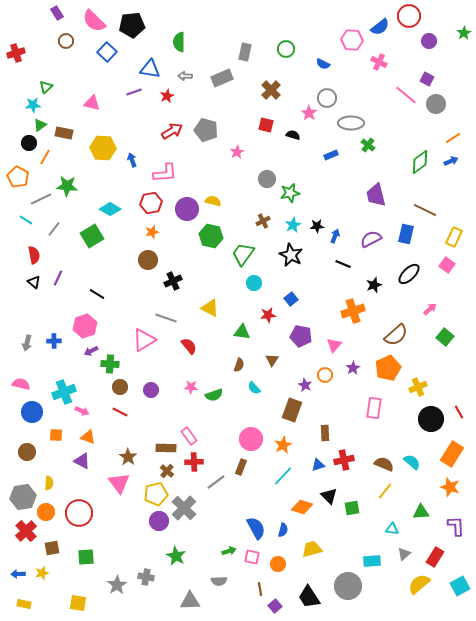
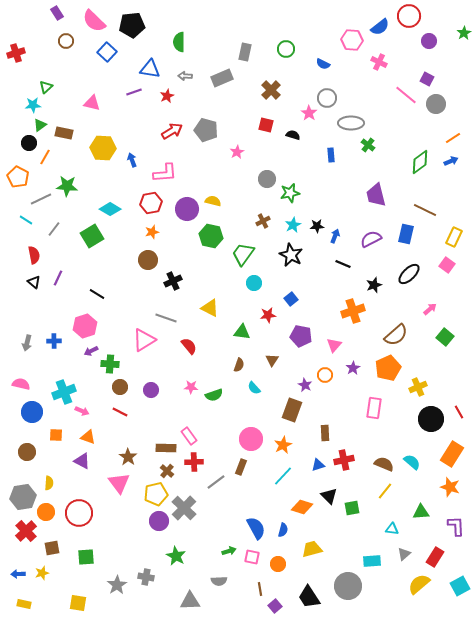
blue rectangle at (331, 155): rotated 72 degrees counterclockwise
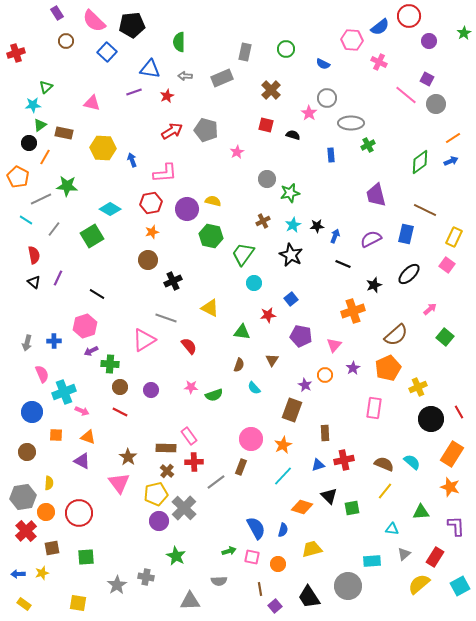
green cross at (368, 145): rotated 24 degrees clockwise
pink semicircle at (21, 384): moved 21 px right, 10 px up; rotated 54 degrees clockwise
yellow rectangle at (24, 604): rotated 24 degrees clockwise
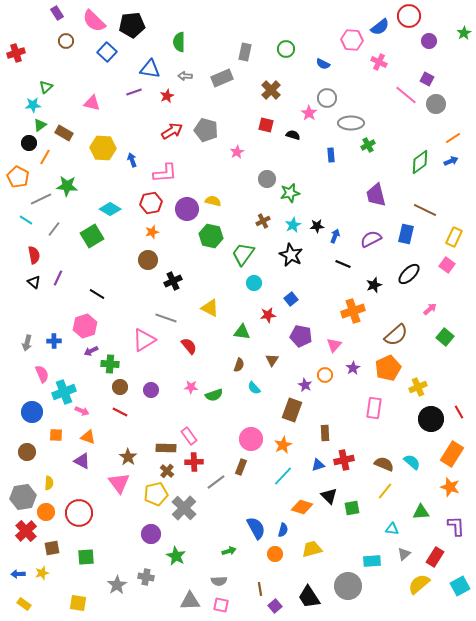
brown rectangle at (64, 133): rotated 18 degrees clockwise
purple circle at (159, 521): moved 8 px left, 13 px down
pink square at (252, 557): moved 31 px left, 48 px down
orange circle at (278, 564): moved 3 px left, 10 px up
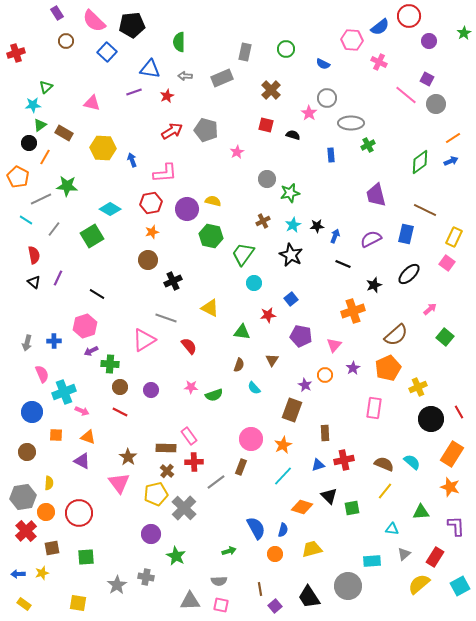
pink square at (447, 265): moved 2 px up
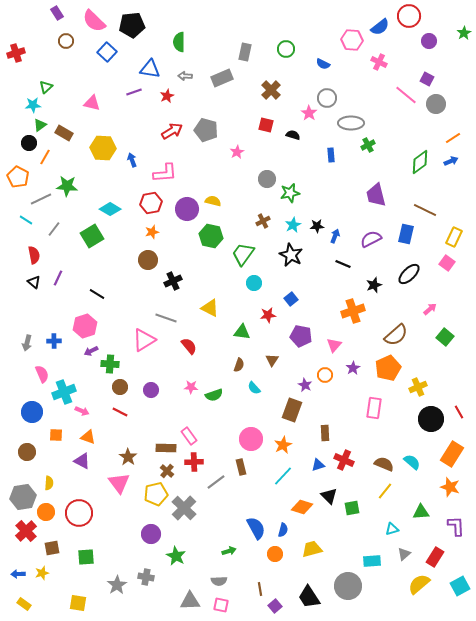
red cross at (344, 460): rotated 36 degrees clockwise
brown rectangle at (241, 467): rotated 35 degrees counterclockwise
cyan triangle at (392, 529): rotated 24 degrees counterclockwise
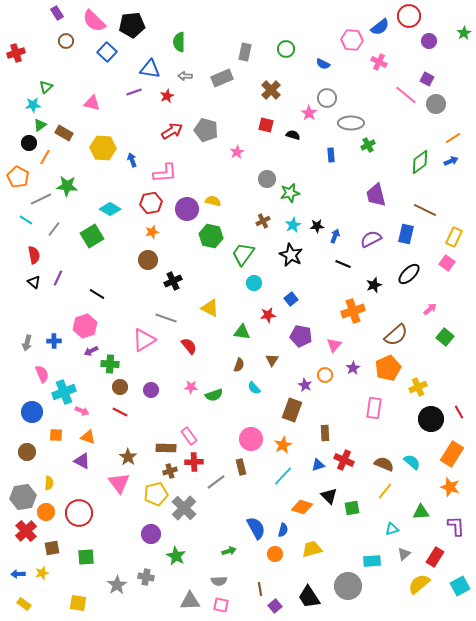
brown cross at (167, 471): moved 3 px right; rotated 32 degrees clockwise
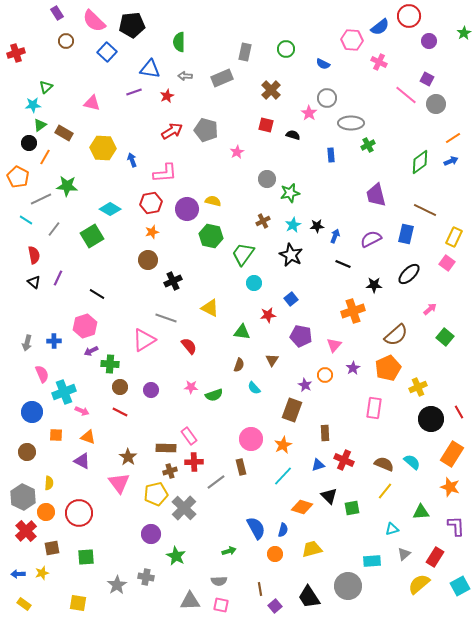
black star at (374, 285): rotated 21 degrees clockwise
gray hexagon at (23, 497): rotated 25 degrees counterclockwise
